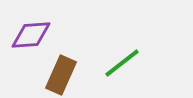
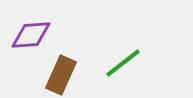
green line: moved 1 px right
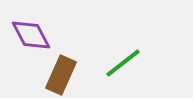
purple diamond: rotated 66 degrees clockwise
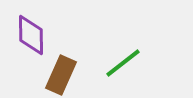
purple diamond: rotated 27 degrees clockwise
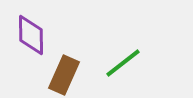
brown rectangle: moved 3 px right
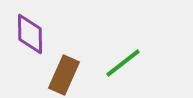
purple diamond: moved 1 px left, 1 px up
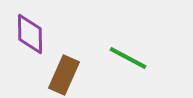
green line: moved 5 px right, 5 px up; rotated 66 degrees clockwise
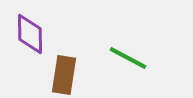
brown rectangle: rotated 15 degrees counterclockwise
